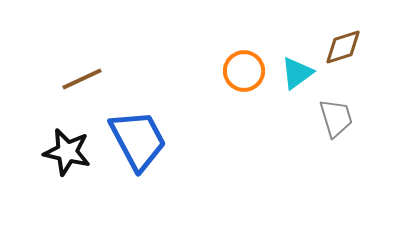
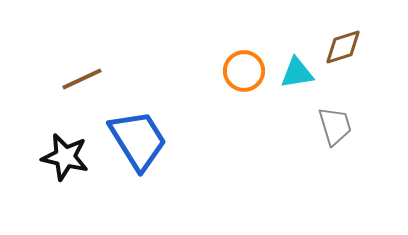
cyan triangle: rotated 27 degrees clockwise
gray trapezoid: moved 1 px left, 8 px down
blue trapezoid: rotated 4 degrees counterclockwise
black star: moved 2 px left, 5 px down
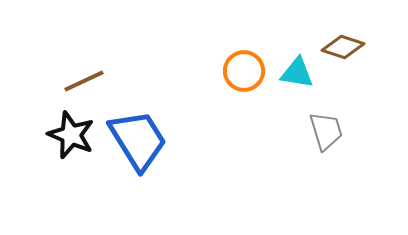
brown diamond: rotated 36 degrees clockwise
cyan triangle: rotated 18 degrees clockwise
brown line: moved 2 px right, 2 px down
gray trapezoid: moved 9 px left, 5 px down
black star: moved 6 px right, 22 px up; rotated 9 degrees clockwise
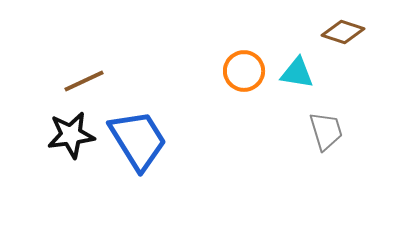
brown diamond: moved 15 px up
black star: rotated 30 degrees counterclockwise
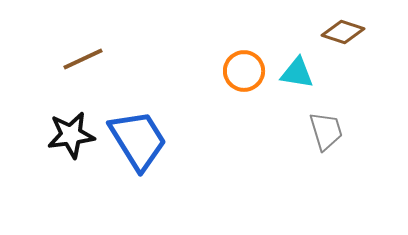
brown line: moved 1 px left, 22 px up
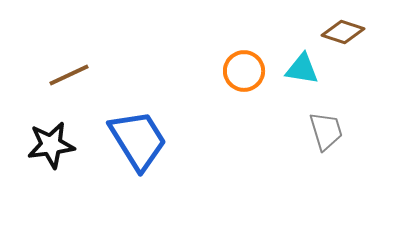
brown line: moved 14 px left, 16 px down
cyan triangle: moved 5 px right, 4 px up
black star: moved 20 px left, 10 px down
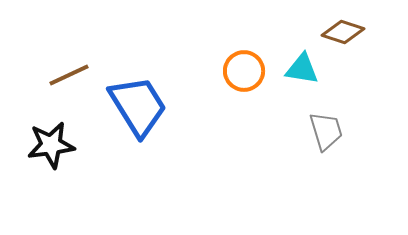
blue trapezoid: moved 34 px up
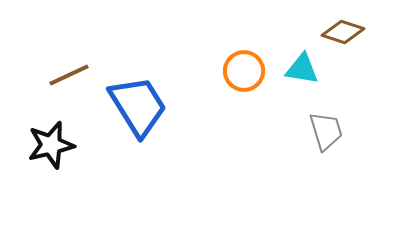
black star: rotated 6 degrees counterclockwise
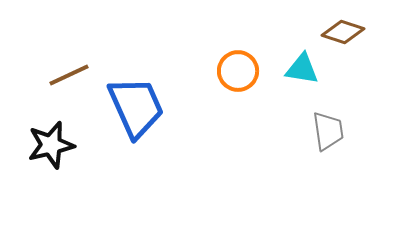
orange circle: moved 6 px left
blue trapezoid: moved 2 px left, 1 px down; rotated 8 degrees clockwise
gray trapezoid: moved 2 px right; rotated 9 degrees clockwise
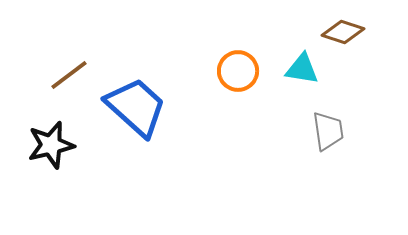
brown line: rotated 12 degrees counterclockwise
blue trapezoid: rotated 24 degrees counterclockwise
